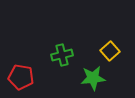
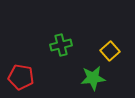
green cross: moved 1 px left, 10 px up
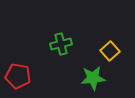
green cross: moved 1 px up
red pentagon: moved 3 px left, 1 px up
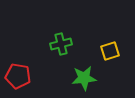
yellow square: rotated 24 degrees clockwise
green star: moved 9 px left
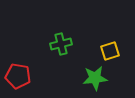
green star: moved 11 px right
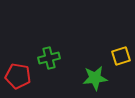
green cross: moved 12 px left, 14 px down
yellow square: moved 11 px right, 5 px down
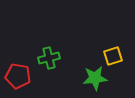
yellow square: moved 8 px left
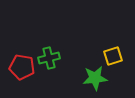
red pentagon: moved 4 px right, 9 px up
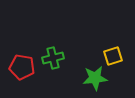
green cross: moved 4 px right
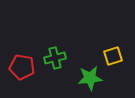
green cross: moved 2 px right
green star: moved 5 px left
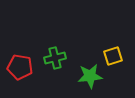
red pentagon: moved 2 px left
green star: moved 2 px up
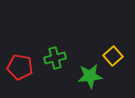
yellow square: rotated 24 degrees counterclockwise
